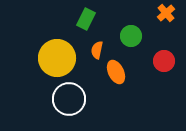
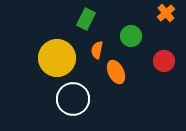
white circle: moved 4 px right
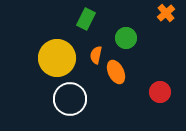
green circle: moved 5 px left, 2 px down
orange semicircle: moved 1 px left, 5 px down
red circle: moved 4 px left, 31 px down
white circle: moved 3 px left
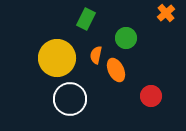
orange ellipse: moved 2 px up
red circle: moved 9 px left, 4 px down
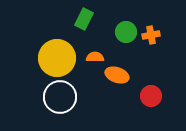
orange cross: moved 15 px left, 22 px down; rotated 30 degrees clockwise
green rectangle: moved 2 px left
green circle: moved 6 px up
orange semicircle: moved 1 px left, 2 px down; rotated 78 degrees clockwise
orange ellipse: moved 1 px right, 5 px down; rotated 45 degrees counterclockwise
white circle: moved 10 px left, 2 px up
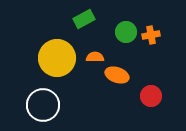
green rectangle: rotated 35 degrees clockwise
white circle: moved 17 px left, 8 px down
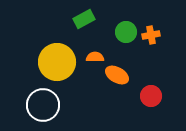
yellow circle: moved 4 px down
orange ellipse: rotated 10 degrees clockwise
